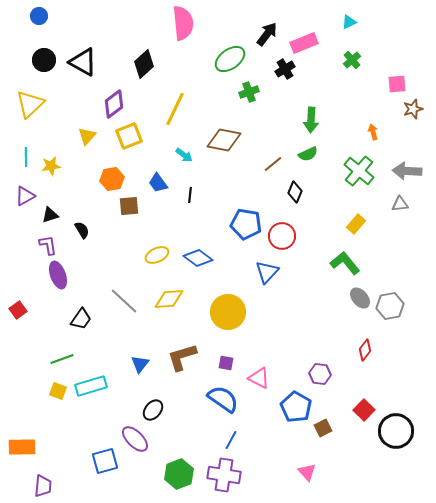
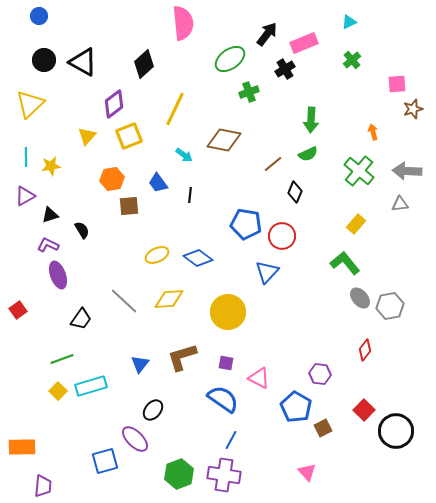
purple L-shape at (48, 245): rotated 55 degrees counterclockwise
yellow square at (58, 391): rotated 24 degrees clockwise
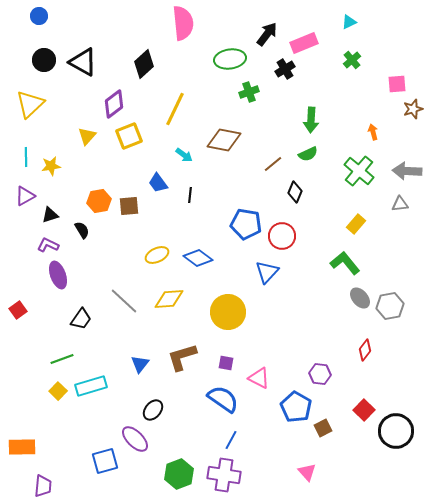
green ellipse at (230, 59): rotated 28 degrees clockwise
orange hexagon at (112, 179): moved 13 px left, 22 px down
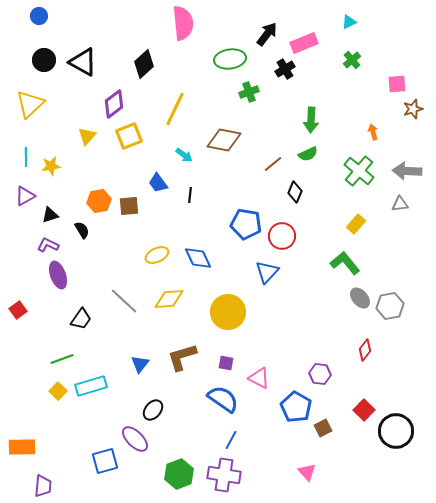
blue diamond at (198, 258): rotated 28 degrees clockwise
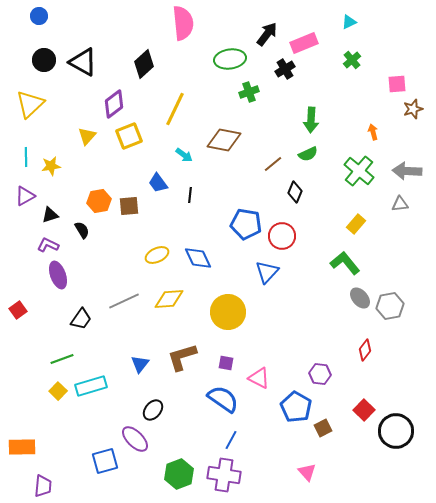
gray line at (124, 301): rotated 68 degrees counterclockwise
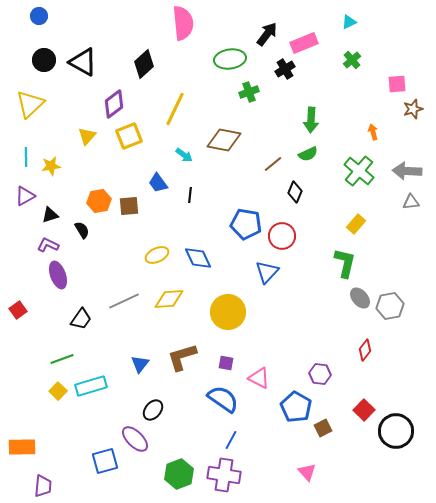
gray triangle at (400, 204): moved 11 px right, 2 px up
green L-shape at (345, 263): rotated 52 degrees clockwise
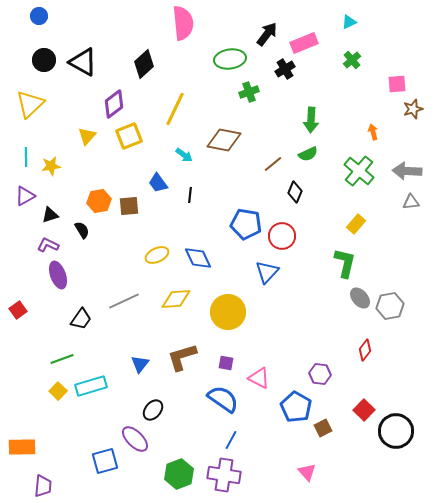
yellow diamond at (169, 299): moved 7 px right
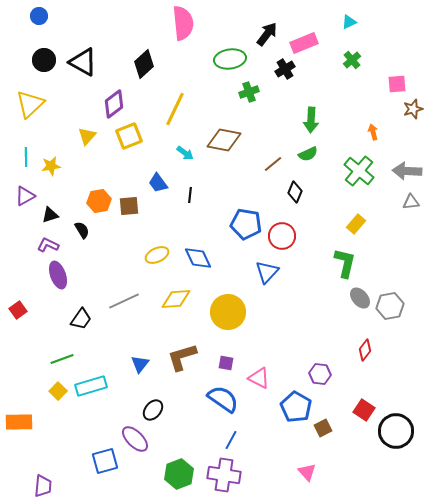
cyan arrow at (184, 155): moved 1 px right, 2 px up
red square at (364, 410): rotated 10 degrees counterclockwise
orange rectangle at (22, 447): moved 3 px left, 25 px up
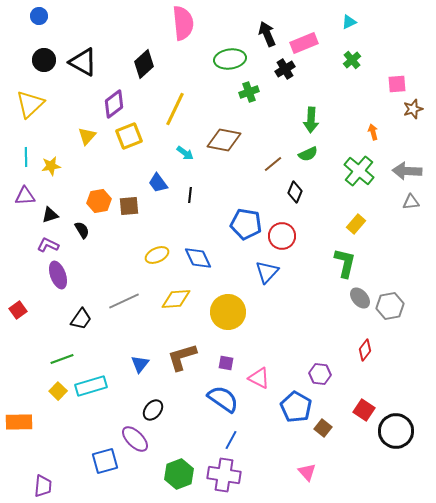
black arrow at (267, 34): rotated 60 degrees counterclockwise
purple triangle at (25, 196): rotated 25 degrees clockwise
brown square at (323, 428): rotated 24 degrees counterclockwise
